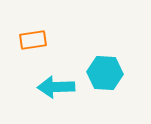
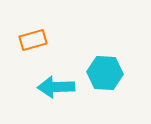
orange rectangle: rotated 8 degrees counterclockwise
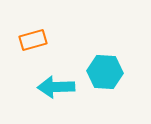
cyan hexagon: moved 1 px up
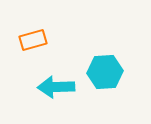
cyan hexagon: rotated 8 degrees counterclockwise
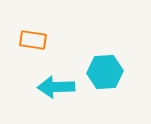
orange rectangle: rotated 24 degrees clockwise
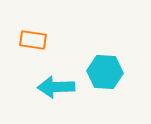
cyan hexagon: rotated 8 degrees clockwise
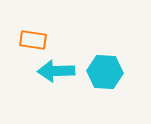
cyan arrow: moved 16 px up
